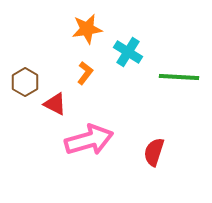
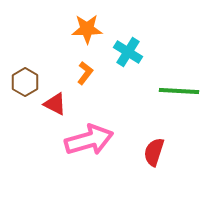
orange star: rotated 8 degrees clockwise
green line: moved 14 px down
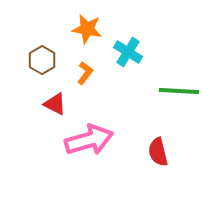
orange star: rotated 12 degrees clockwise
brown hexagon: moved 17 px right, 22 px up
red semicircle: moved 4 px right; rotated 32 degrees counterclockwise
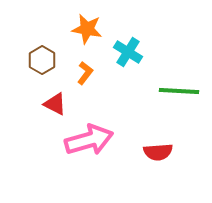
red semicircle: rotated 80 degrees counterclockwise
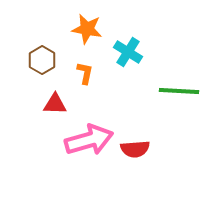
orange L-shape: rotated 25 degrees counterclockwise
red triangle: rotated 25 degrees counterclockwise
red semicircle: moved 23 px left, 3 px up
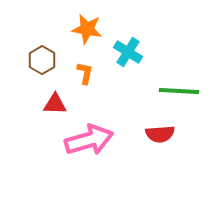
red semicircle: moved 25 px right, 15 px up
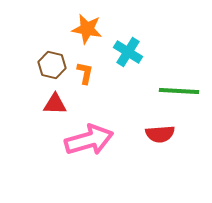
brown hexagon: moved 10 px right, 5 px down; rotated 16 degrees counterclockwise
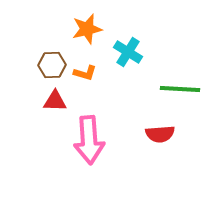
orange star: rotated 24 degrees counterclockwise
brown hexagon: rotated 16 degrees counterclockwise
orange L-shape: rotated 95 degrees clockwise
green line: moved 1 px right, 2 px up
red triangle: moved 3 px up
pink arrow: rotated 102 degrees clockwise
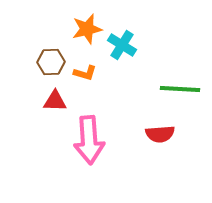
cyan cross: moved 6 px left, 7 px up
brown hexagon: moved 1 px left, 3 px up
